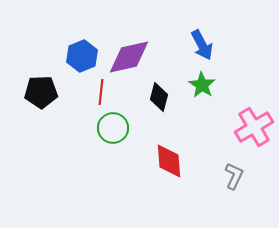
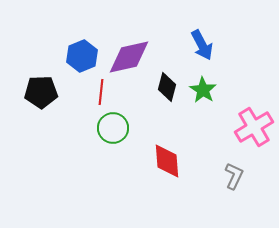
green star: moved 1 px right, 5 px down
black diamond: moved 8 px right, 10 px up
red diamond: moved 2 px left
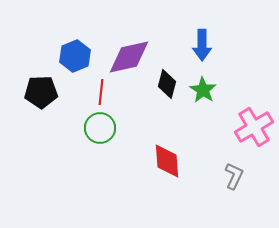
blue arrow: rotated 28 degrees clockwise
blue hexagon: moved 7 px left
black diamond: moved 3 px up
green circle: moved 13 px left
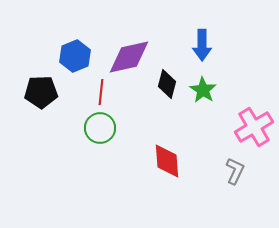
gray L-shape: moved 1 px right, 5 px up
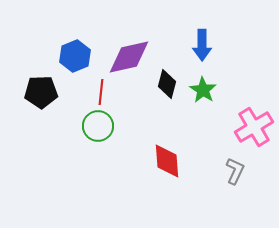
green circle: moved 2 px left, 2 px up
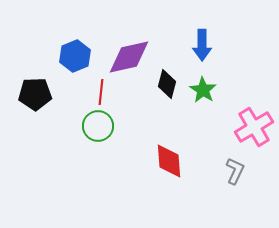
black pentagon: moved 6 px left, 2 px down
red diamond: moved 2 px right
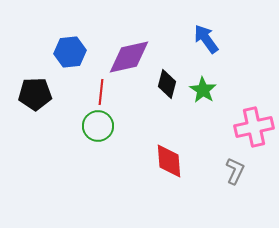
blue arrow: moved 4 px right, 6 px up; rotated 144 degrees clockwise
blue hexagon: moved 5 px left, 4 px up; rotated 16 degrees clockwise
pink cross: rotated 18 degrees clockwise
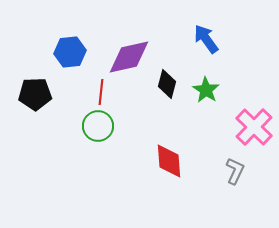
green star: moved 3 px right
pink cross: rotated 33 degrees counterclockwise
